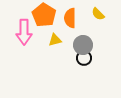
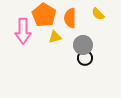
pink arrow: moved 1 px left, 1 px up
yellow triangle: moved 3 px up
black circle: moved 1 px right
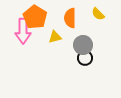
orange pentagon: moved 9 px left, 2 px down
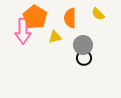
black circle: moved 1 px left
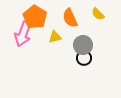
orange semicircle: rotated 24 degrees counterclockwise
pink arrow: moved 3 px down; rotated 20 degrees clockwise
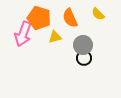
orange pentagon: moved 4 px right, 1 px down; rotated 15 degrees counterclockwise
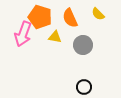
orange pentagon: moved 1 px right, 1 px up
yellow triangle: rotated 24 degrees clockwise
black circle: moved 29 px down
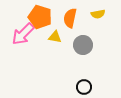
yellow semicircle: rotated 56 degrees counterclockwise
orange semicircle: rotated 36 degrees clockwise
pink arrow: rotated 25 degrees clockwise
